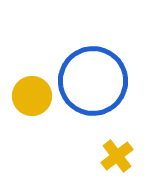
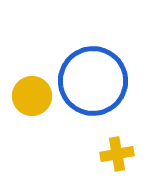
yellow cross: moved 2 px up; rotated 28 degrees clockwise
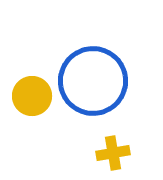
yellow cross: moved 4 px left, 1 px up
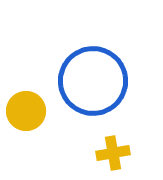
yellow circle: moved 6 px left, 15 px down
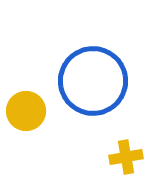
yellow cross: moved 13 px right, 4 px down
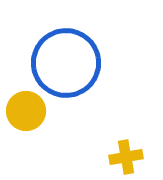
blue circle: moved 27 px left, 18 px up
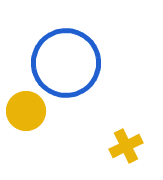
yellow cross: moved 11 px up; rotated 16 degrees counterclockwise
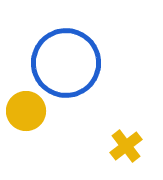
yellow cross: rotated 12 degrees counterclockwise
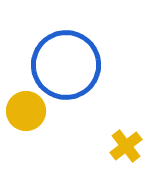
blue circle: moved 2 px down
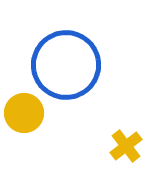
yellow circle: moved 2 px left, 2 px down
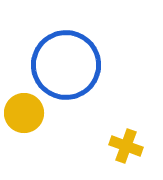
yellow cross: rotated 32 degrees counterclockwise
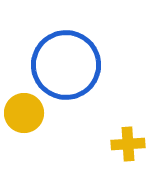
yellow cross: moved 2 px right, 2 px up; rotated 24 degrees counterclockwise
